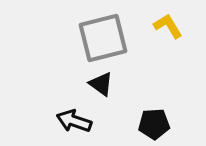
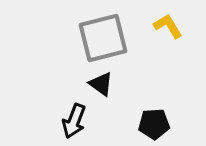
black arrow: rotated 88 degrees counterclockwise
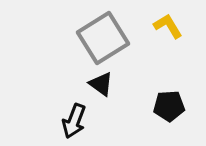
gray square: rotated 18 degrees counterclockwise
black pentagon: moved 15 px right, 18 px up
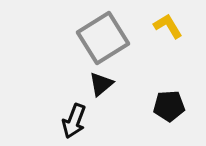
black triangle: rotated 44 degrees clockwise
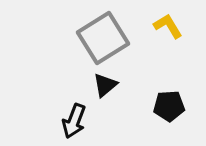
black triangle: moved 4 px right, 1 px down
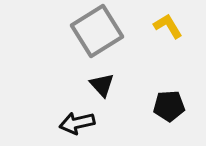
gray square: moved 6 px left, 7 px up
black triangle: moved 3 px left; rotated 32 degrees counterclockwise
black arrow: moved 3 px right, 2 px down; rotated 56 degrees clockwise
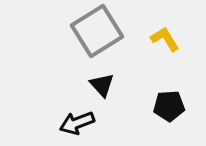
yellow L-shape: moved 3 px left, 13 px down
black arrow: rotated 8 degrees counterclockwise
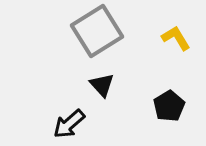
yellow L-shape: moved 11 px right, 1 px up
black pentagon: rotated 28 degrees counterclockwise
black arrow: moved 8 px left, 1 px down; rotated 20 degrees counterclockwise
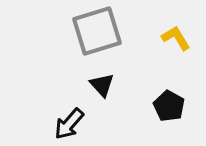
gray square: rotated 15 degrees clockwise
black pentagon: rotated 12 degrees counterclockwise
black arrow: rotated 8 degrees counterclockwise
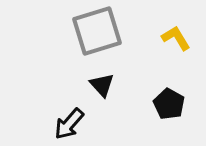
black pentagon: moved 2 px up
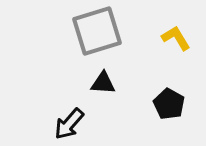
black triangle: moved 1 px right, 2 px up; rotated 44 degrees counterclockwise
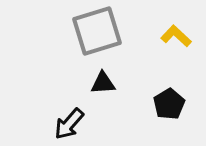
yellow L-shape: moved 2 px up; rotated 16 degrees counterclockwise
black triangle: rotated 8 degrees counterclockwise
black pentagon: rotated 12 degrees clockwise
